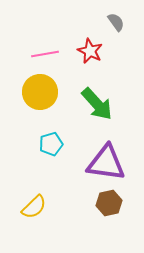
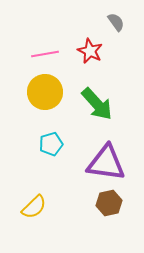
yellow circle: moved 5 px right
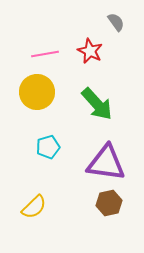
yellow circle: moved 8 px left
cyan pentagon: moved 3 px left, 3 px down
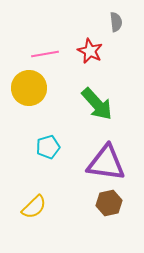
gray semicircle: rotated 30 degrees clockwise
yellow circle: moved 8 px left, 4 px up
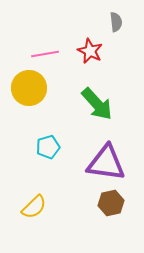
brown hexagon: moved 2 px right
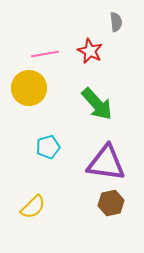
yellow semicircle: moved 1 px left
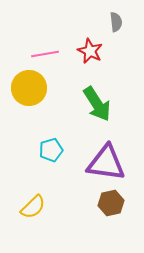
green arrow: rotated 9 degrees clockwise
cyan pentagon: moved 3 px right, 3 px down
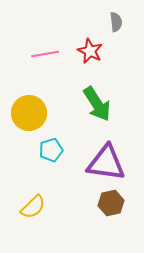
yellow circle: moved 25 px down
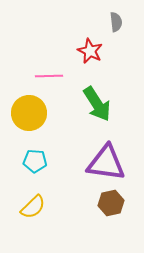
pink line: moved 4 px right, 22 px down; rotated 8 degrees clockwise
cyan pentagon: moved 16 px left, 11 px down; rotated 20 degrees clockwise
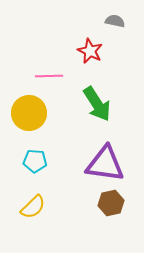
gray semicircle: moved 1 px left, 1 px up; rotated 72 degrees counterclockwise
purple triangle: moved 1 px left, 1 px down
